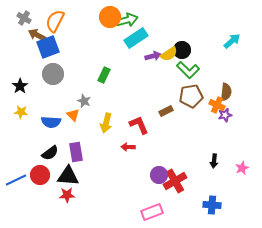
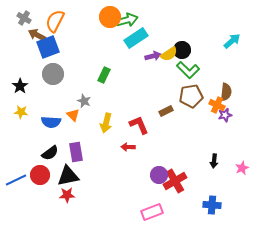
black triangle: rotated 15 degrees counterclockwise
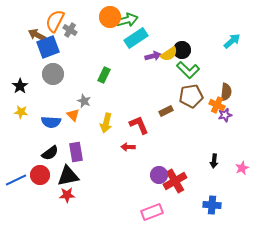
gray cross: moved 46 px right, 12 px down
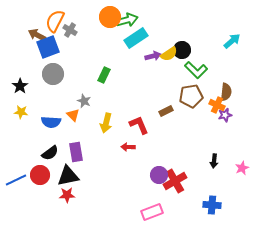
green L-shape: moved 8 px right
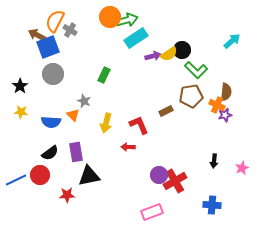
black triangle: moved 21 px right
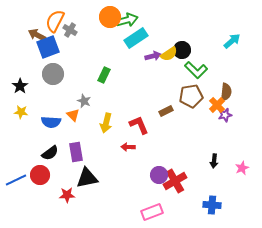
orange cross: rotated 21 degrees clockwise
black triangle: moved 2 px left, 2 px down
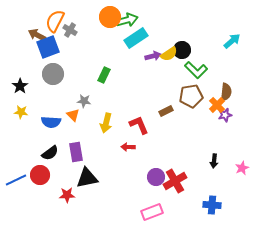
gray star: rotated 16 degrees counterclockwise
purple circle: moved 3 px left, 2 px down
